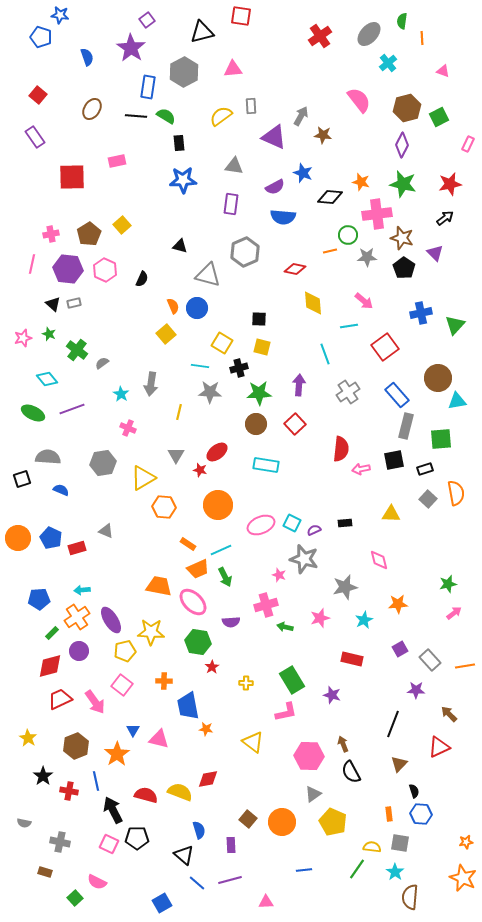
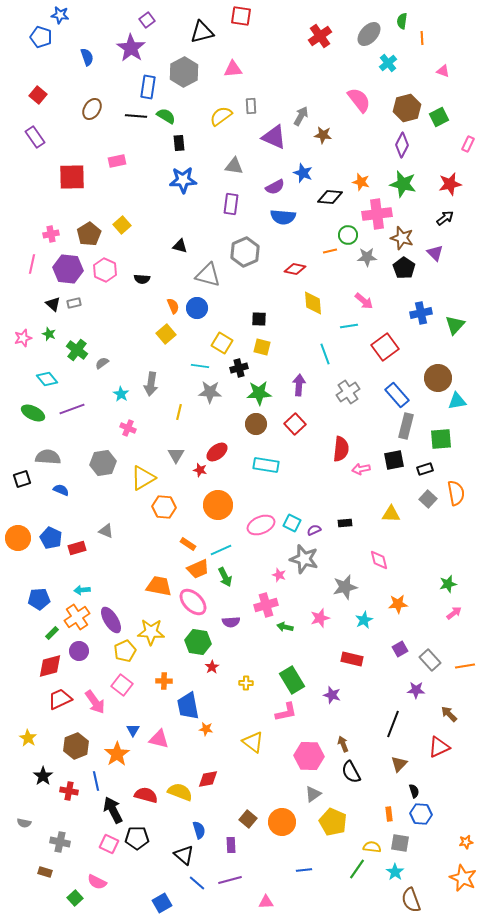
black semicircle at (142, 279): rotated 70 degrees clockwise
yellow pentagon at (125, 651): rotated 10 degrees counterclockwise
brown semicircle at (410, 897): moved 1 px right, 3 px down; rotated 25 degrees counterclockwise
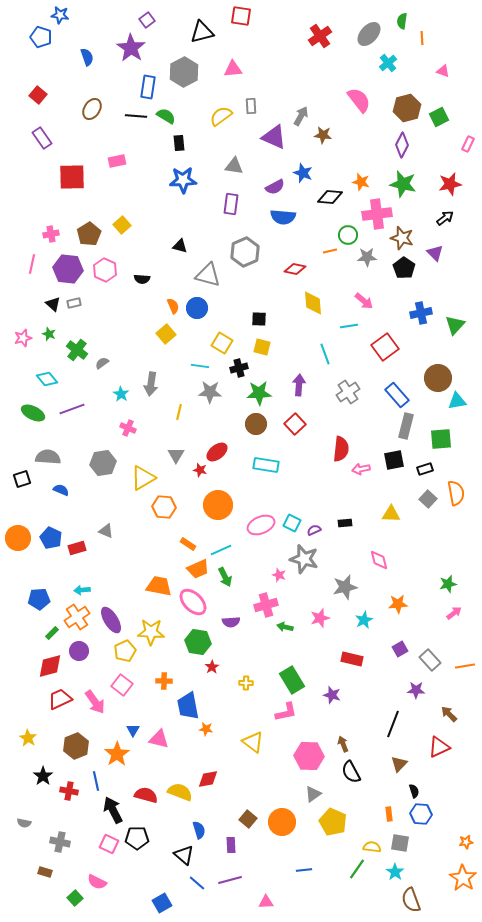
purple rectangle at (35, 137): moved 7 px right, 1 px down
orange star at (463, 878): rotated 8 degrees clockwise
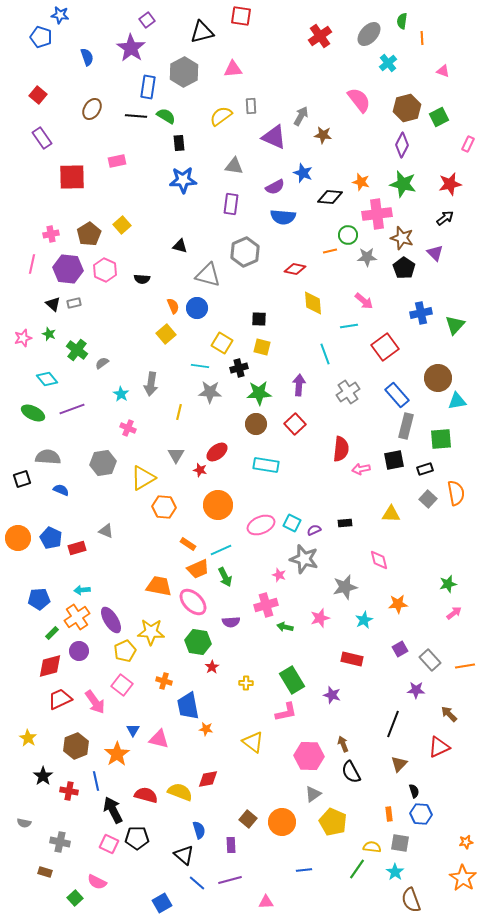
orange cross at (164, 681): rotated 14 degrees clockwise
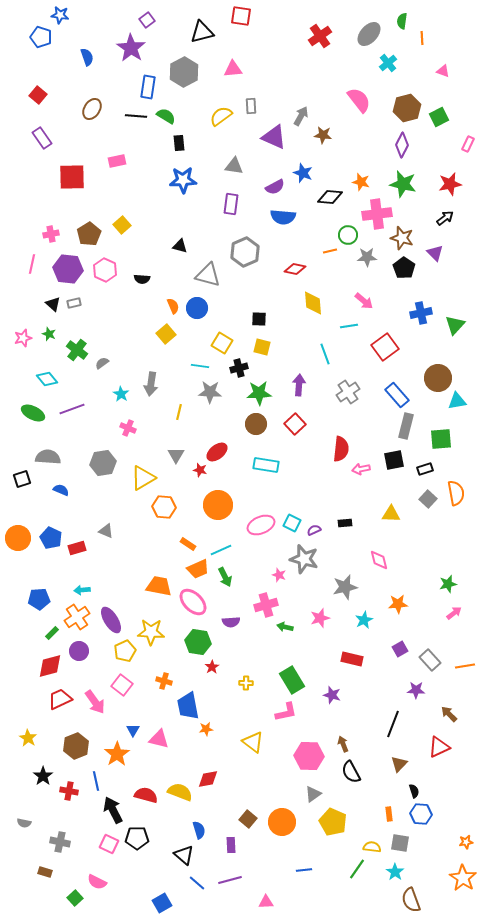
orange star at (206, 729): rotated 16 degrees counterclockwise
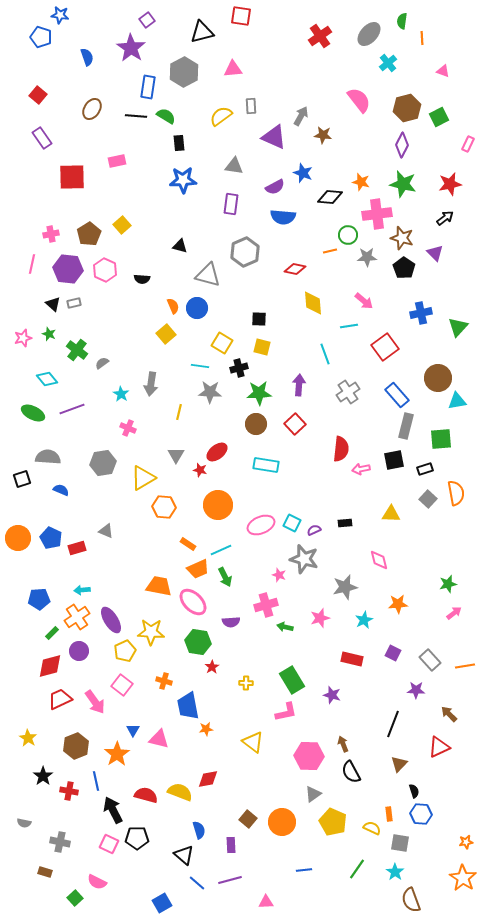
green triangle at (455, 325): moved 3 px right, 2 px down
purple square at (400, 649): moved 7 px left, 4 px down; rotated 35 degrees counterclockwise
yellow semicircle at (372, 847): moved 19 px up; rotated 18 degrees clockwise
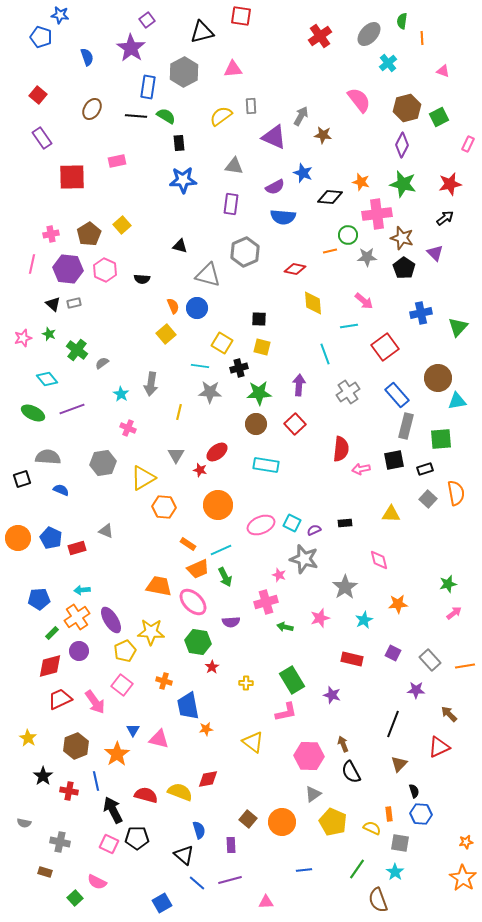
gray star at (345, 587): rotated 20 degrees counterclockwise
pink cross at (266, 605): moved 3 px up
brown semicircle at (411, 900): moved 33 px left
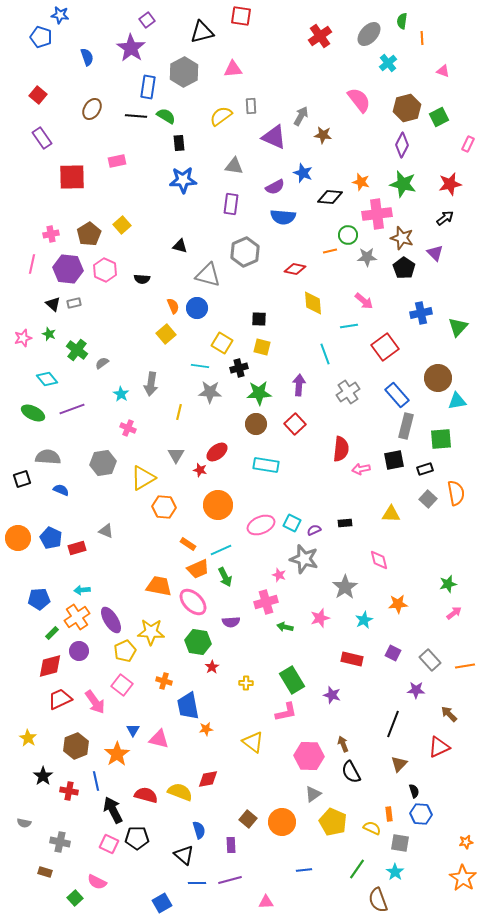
blue line at (197, 883): rotated 42 degrees counterclockwise
